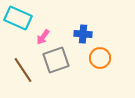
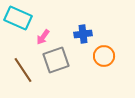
blue cross: rotated 12 degrees counterclockwise
orange circle: moved 4 px right, 2 px up
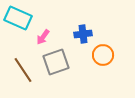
orange circle: moved 1 px left, 1 px up
gray square: moved 2 px down
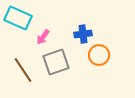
orange circle: moved 4 px left
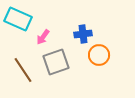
cyan rectangle: moved 1 px down
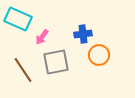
pink arrow: moved 1 px left
gray square: rotated 8 degrees clockwise
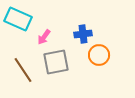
pink arrow: moved 2 px right
